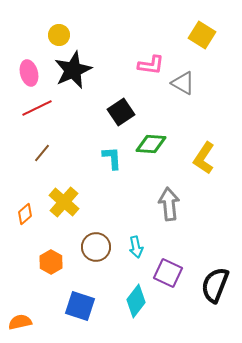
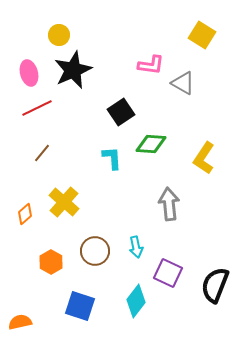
brown circle: moved 1 px left, 4 px down
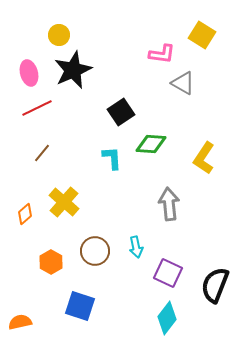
pink L-shape: moved 11 px right, 11 px up
cyan diamond: moved 31 px right, 17 px down
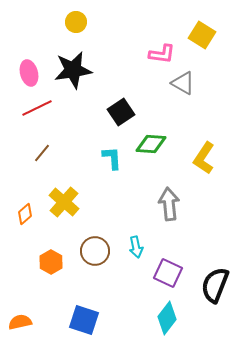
yellow circle: moved 17 px right, 13 px up
black star: rotated 15 degrees clockwise
blue square: moved 4 px right, 14 px down
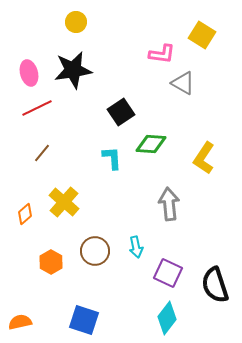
black semicircle: rotated 39 degrees counterclockwise
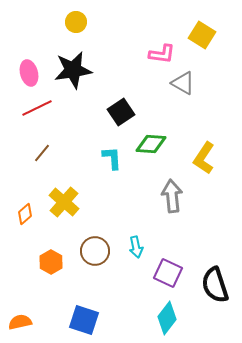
gray arrow: moved 3 px right, 8 px up
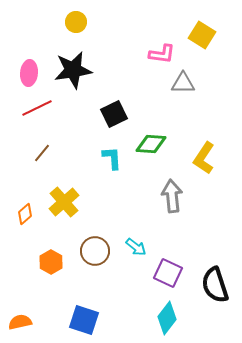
pink ellipse: rotated 20 degrees clockwise
gray triangle: rotated 30 degrees counterclockwise
black square: moved 7 px left, 2 px down; rotated 8 degrees clockwise
yellow cross: rotated 8 degrees clockwise
cyan arrow: rotated 40 degrees counterclockwise
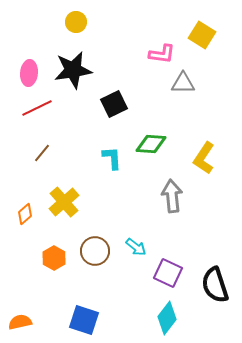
black square: moved 10 px up
orange hexagon: moved 3 px right, 4 px up
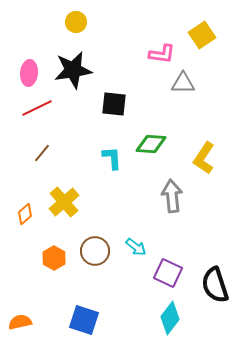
yellow square: rotated 24 degrees clockwise
black square: rotated 32 degrees clockwise
cyan diamond: moved 3 px right
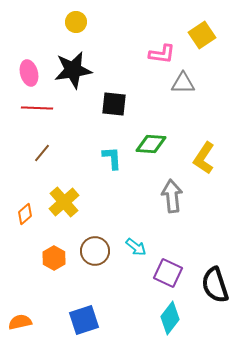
pink ellipse: rotated 20 degrees counterclockwise
red line: rotated 28 degrees clockwise
blue square: rotated 36 degrees counterclockwise
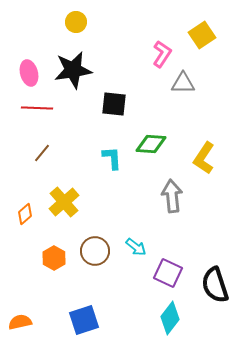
pink L-shape: rotated 64 degrees counterclockwise
